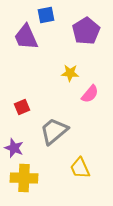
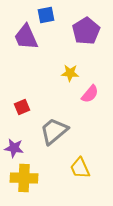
purple star: rotated 12 degrees counterclockwise
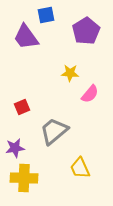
purple trapezoid: rotated 12 degrees counterclockwise
purple star: moved 1 px right; rotated 18 degrees counterclockwise
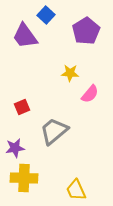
blue square: rotated 36 degrees counterclockwise
purple trapezoid: moved 1 px left, 1 px up
yellow trapezoid: moved 4 px left, 22 px down
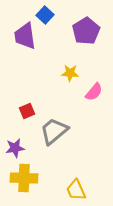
blue square: moved 1 px left
purple trapezoid: rotated 28 degrees clockwise
pink semicircle: moved 4 px right, 2 px up
red square: moved 5 px right, 4 px down
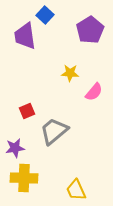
purple pentagon: moved 4 px right, 1 px up
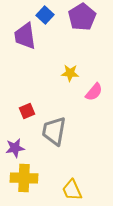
purple pentagon: moved 8 px left, 13 px up
gray trapezoid: rotated 40 degrees counterclockwise
yellow trapezoid: moved 4 px left
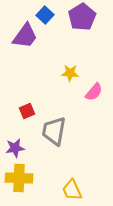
purple trapezoid: rotated 136 degrees counterclockwise
yellow cross: moved 5 px left
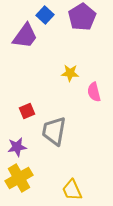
pink semicircle: rotated 126 degrees clockwise
purple star: moved 2 px right, 1 px up
yellow cross: rotated 32 degrees counterclockwise
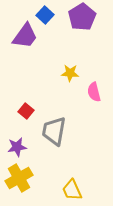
red square: moved 1 px left; rotated 28 degrees counterclockwise
